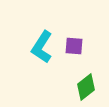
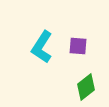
purple square: moved 4 px right
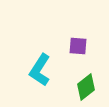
cyan L-shape: moved 2 px left, 23 px down
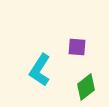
purple square: moved 1 px left, 1 px down
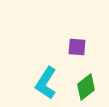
cyan L-shape: moved 6 px right, 13 px down
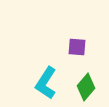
green diamond: rotated 12 degrees counterclockwise
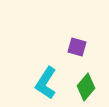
purple square: rotated 12 degrees clockwise
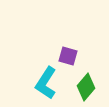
purple square: moved 9 px left, 9 px down
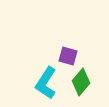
green diamond: moved 5 px left, 5 px up
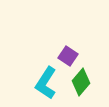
purple square: rotated 18 degrees clockwise
